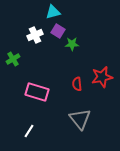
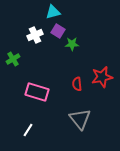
white line: moved 1 px left, 1 px up
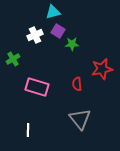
red star: moved 8 px up
pink rectangle: moved 5 px up
white line: rotated 32 degrees counterclockwise
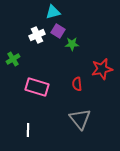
white cross: moved 2 px right
